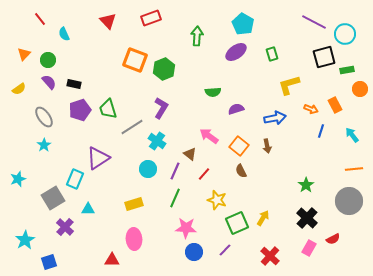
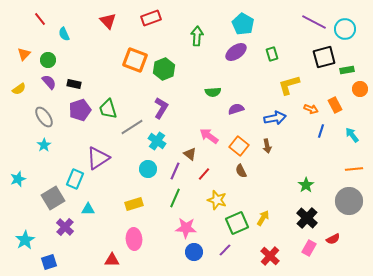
cyan circle at (345, 34): moved 5 px up
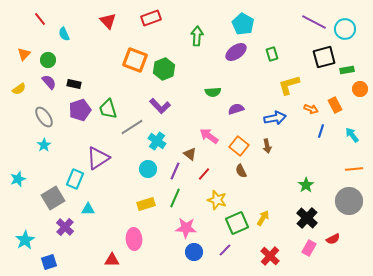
purple L-shape at (161, 108): moved 1 px left, 2 px up; rotated 105 degrees clockwise
yellow rectangle at (134, 204): moved 12 px right
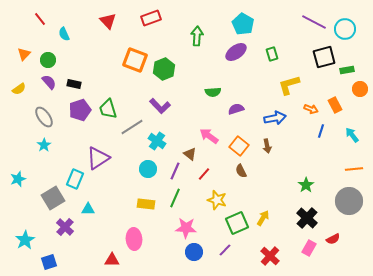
yellow rectangle at (146, 204): rotated 24 degrees clockwise
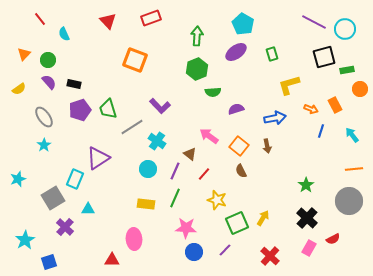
green hexagon at (164, 69): moved 33 px right
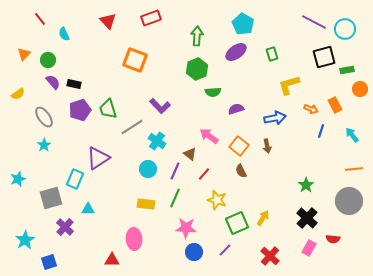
purple semicircle at (49, 82): moved 4 px right
yellow semicircle at (19, 89): moved 1 px left, 5 px down
gray square at (53, 198): moved 2 px left; rotated 15 degrees clockwise
red semicircle at (333, 239): rotated 32 degrees clockwise
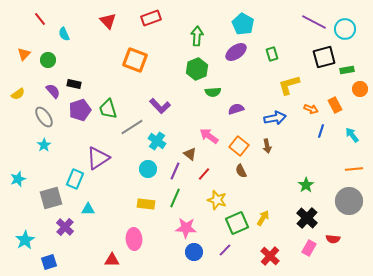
purple semicircle at (53, 82): moved 9 px down
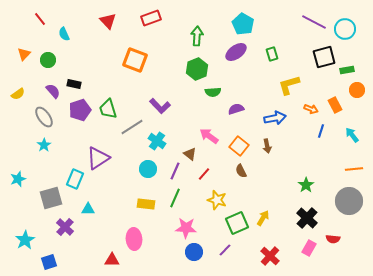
orange circle at (360, 89): moved 3 px left, 1 px down
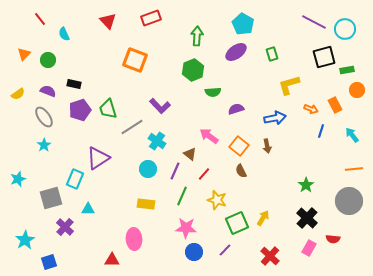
green hexagon at (197, 69): moved 4 px left, 1 px down
purple semicircle at (53, 91): moved 5 px left; rotated 28 degrees counterclockwise
green line at (175, 198): moved 7 px right, 2 px up
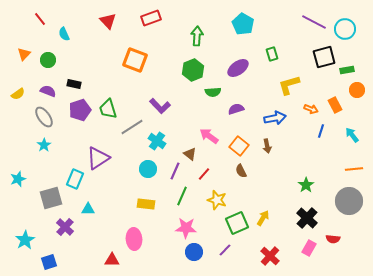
purple ellipse at (236, 52): moved 2 px right, 16 px down
